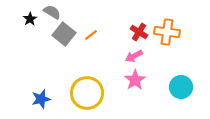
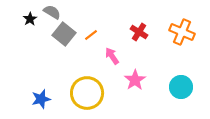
orange cross: moved 15 px right; rotated 15 degrees clockwise
pink arrow: moved 22 px left; rotated 84 degrees clockwise
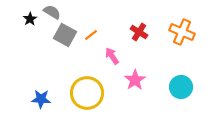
gray square: moved 1 px right, 1 px down; rotated 10 degrees counterclockwise
blue star: rotated 18 degrees clockwise
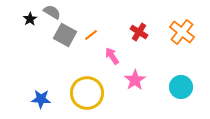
orange cross: rotated 15 degrees clockwise
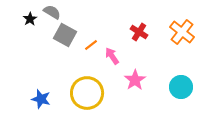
orange line: moved 10 px down
blue star: rotated 12 degrees clockwise
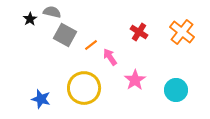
gray semicircle: rotated 18 degrees counterclockwise
pink arrow: moved 2 px left, 1 px down
cyan circle: moved 5 px left, 3 px down
yellow circle: moved 3 px left, 5 px up
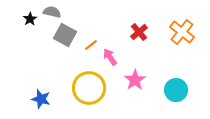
red cross: rotated 18 degrees clockwise
yellow circle: moved 5 px right
